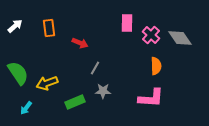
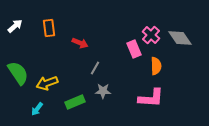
pink rectangle: moved 7 px right, 26 px down; rotated 24 degrees counterclockwise
cyan arrow: moved 11 px right, 1 px down
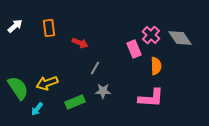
green semicircle: moved 15 px down
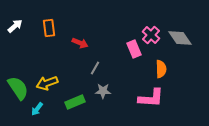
orange semicircle: moved 5 px right, 3 px down
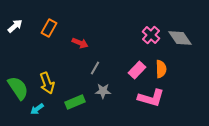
orange rectangle: rotated 36 degrees clockwise
pink rectangle: moved 3 px right, 21 px down; rotated 66 degrees clockwise
yellow arrow: rotated 90 degrees counterclockwise
pink L-shape: rotated 12 degrees clockwise
cyan arrow: rotated 16 degrees clockwise
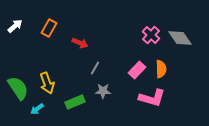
pink L-shape: moved 1 px right
